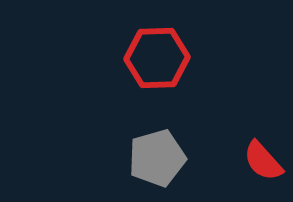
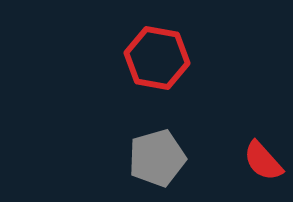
red hexagon: rotated 12 degrees clockwise
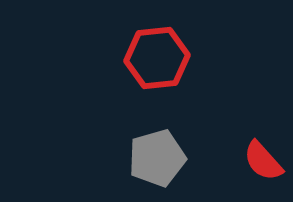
red hexagon: rotated 16 degrees counterclockwise
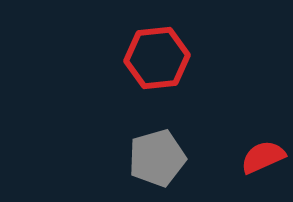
red semicircle: moved 4 px up; rotated 108 degrees clockwise
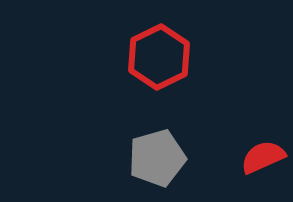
red hexagon: moved 2 px right, 1 px up; rotated 20 degrees counterclockwise
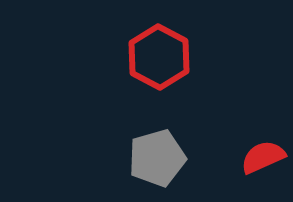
red hexagon: rotated 6 degrees counterclockwise
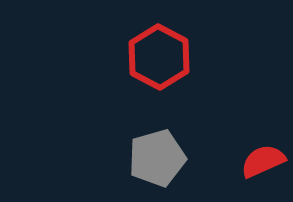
red semicircle: moved 4 px down
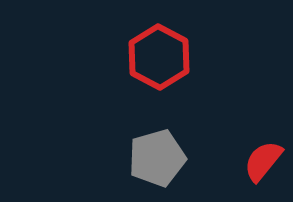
red semicircle: rotated 27 degrees counterclockwise
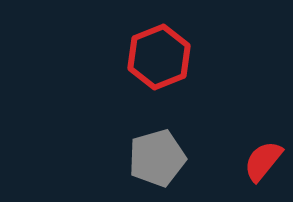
red hexagon: rotated 10 degrees clockwise
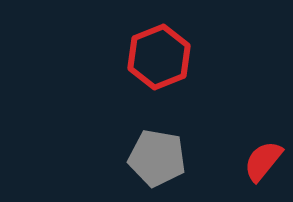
gray pentagon: rotated 26 degrees clockwise
